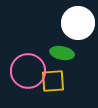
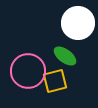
green ellipse: moved 3 px right, 3 px down; rotated 25 degrees clockwise
yellow square: moved 2 px right; rotated 10 degrees counterclockwise
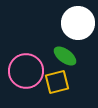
pink circle: moved 2 px left
yellow square: moved 2 px right, 1 px down
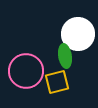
white circle: moved 11 px down
green ellipse: rotated 45 degrees clockwise
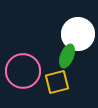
green ellipse: moved 2 px right; rotated 30 degrees clockwise
pink circle: moved 3 px left
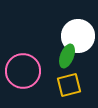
white circle: moved 2 px down
yellow square: moved 12 px right, 3 px down
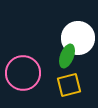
white circle: moved 2 px down
pink circle: moved 2 px down
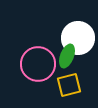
pink circle: moved 15 px right, 9 px up
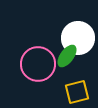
green ellipse: rotated 15 degrees clockwise
yellow square: moved 8 px right, 7 px down
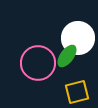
pink circle: moved 1 px up
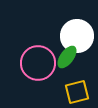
white circle: moved 1 px left, 2 px up
green ellipse: moved 1 px down
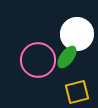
white circle: moved 2 px up
pink circle: moved 3 px up
